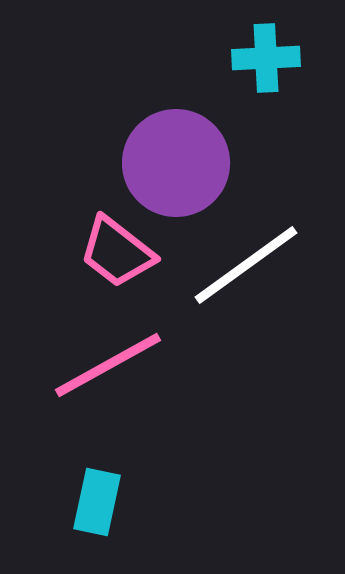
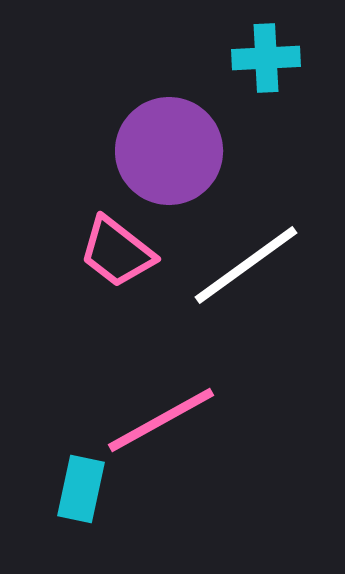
purple circle: moved 7 px left, 12 px up
pink line: moved 53 px right, 55 px down
cyan rectangle: moved 16 px left, 13 px up
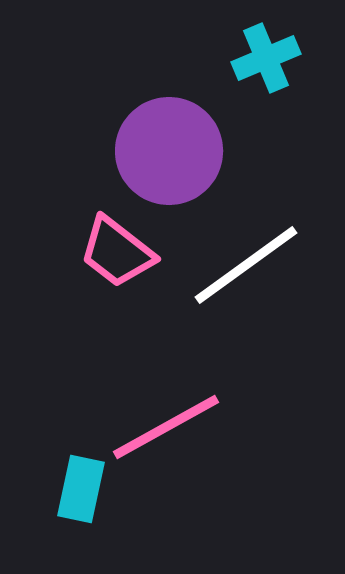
cyan cross: rotated 20 degrees counterclockwise
pink line: moved 5 px right, 7 px down
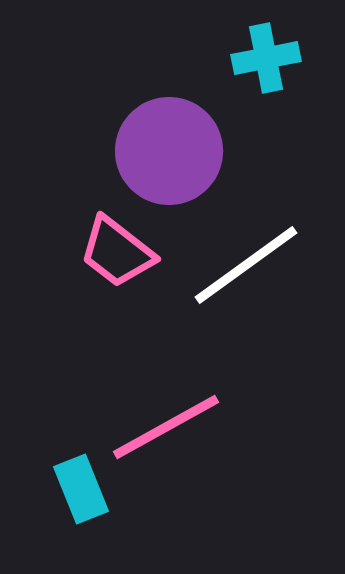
cyan cross: rotated 12 degrees clockwise
cyan rectangle: rotated 34 degrees counterclockwise
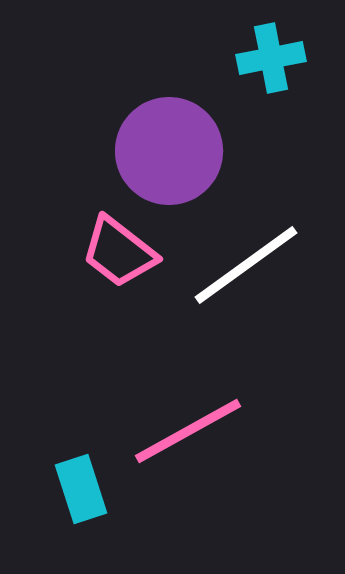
cyan cross: moved 5 px right
pink trapezoid: moved 2 px right
pink line: moved 22 px right, 4 px down
cyan rectangle: rotated 4 degrees clockwise
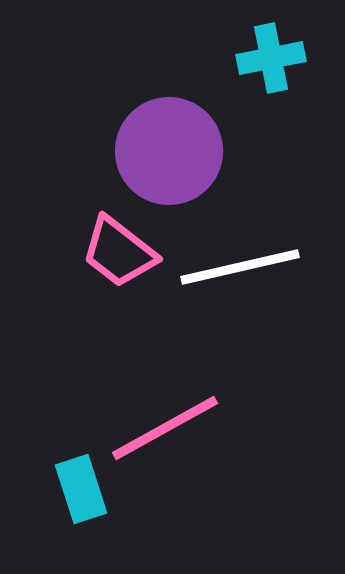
white line: moved 6 px left, 2 px down; rotated 23 degrees clockwise
pink line: moved 23 px left, 3 px up
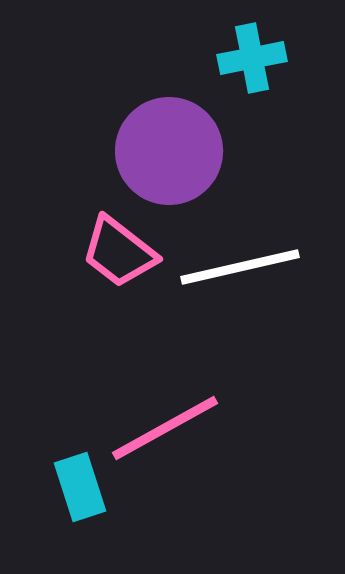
cyan cross: moved 19 px left
cyan rectangle: moved 1 px left, 2 px up
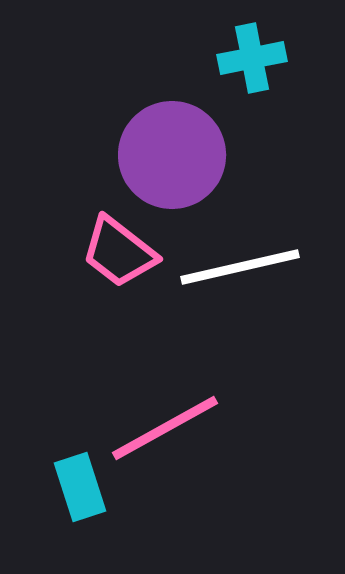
purple circle: moved 3 px right, 4 px down
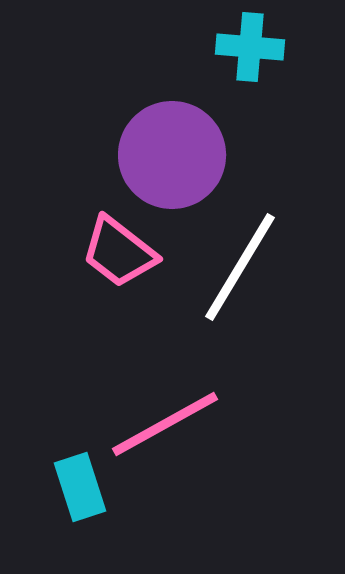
cyan cross: moved 2 px left, 11 px up; rotated 16 degrees clockwise
white line: rotated 46 degrees counterclockwise
pink line: moved 4 px up
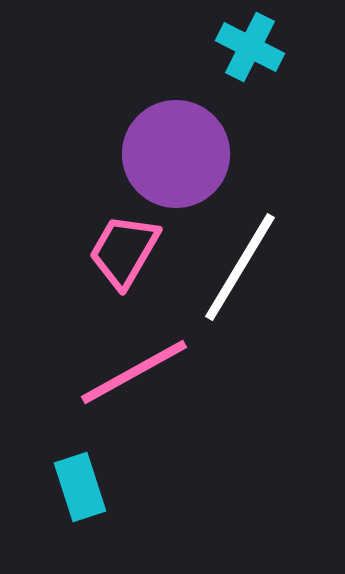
cyan cross: rotated 22 degrees clockwise
purple circle: moved 4 px right, 1 px up
pink trapezoid: moved 5 px right, 1 px up; rotated 82 degrees clockwise
pink line: moved 31 px left, 52 px up
